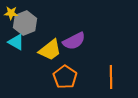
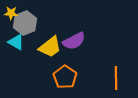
yellow trapezoid: moved 3 px up
orange line: moved 5 px right, 1 px down
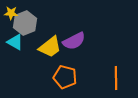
cyan triangle: moved 1 px left
orange pentagon: rotated 20 degrees counterclockwise
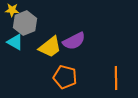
yellow star: moved 1 px right, 3 px up
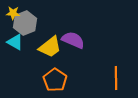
yellow star: moved 1 px right, 3 px down
purple semicircle: moved 1 px left, 1 px up; rotated 130 degrees counterclockwise
orange pentagon: moved 10 px left, 3 px down; rotated 20 degrees clockwise
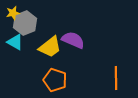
yellow star: rotated 16 degrees counterclockwise
orange pentagon: rotated 15 degrees counterclockwise
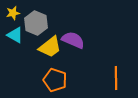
gray hexagon: moved 11 px right; rotated 15 degrees counterclockwise
cyan triangle: moved 7 px up
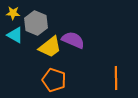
yellow star: rotated 16 degrees clockwise
orange pentagon: moved 1 px left
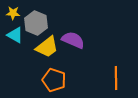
yellow trapezoid: moved 3 px left
